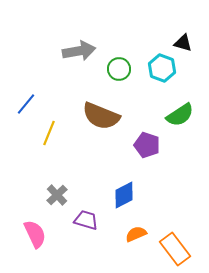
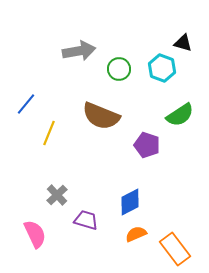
blue diamond: moved 6 px right, 7 px down
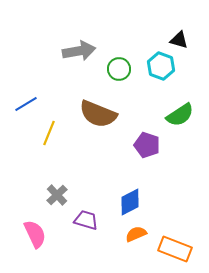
black triangle: moved 4 px left, 3 px up
cyan hexagon: moved 1 px left, 2 px up
blue line: rotated 20 degrees clockwise
brown semicircle: moved 3 px left, 2 px up
orange rectangle: rotated 32 degrees counterclockwise
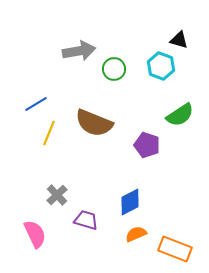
green circle: moved 5 px left
blue line: moved 10 px right
brown semicircle: moved 4 px left, 9 px down
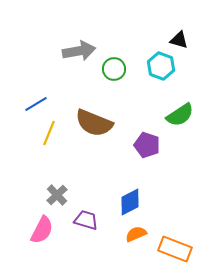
pink semicircle: moved 7 px right, 4 px up; rotated 52 degrees clockwise
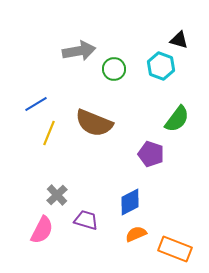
green semicircle: moved 3 px left, 4 px down; rotated 20 degrees counterclockwise
purple pentagon: moved 4 px right, 9 px down
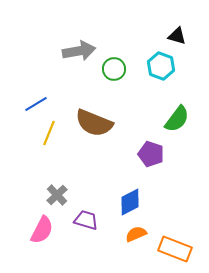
black triangle: moved 2 px left, 4 px up
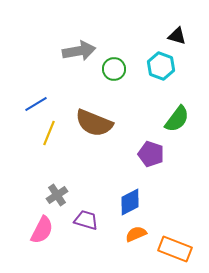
gray cross: rotated 10 degrees clockwise
